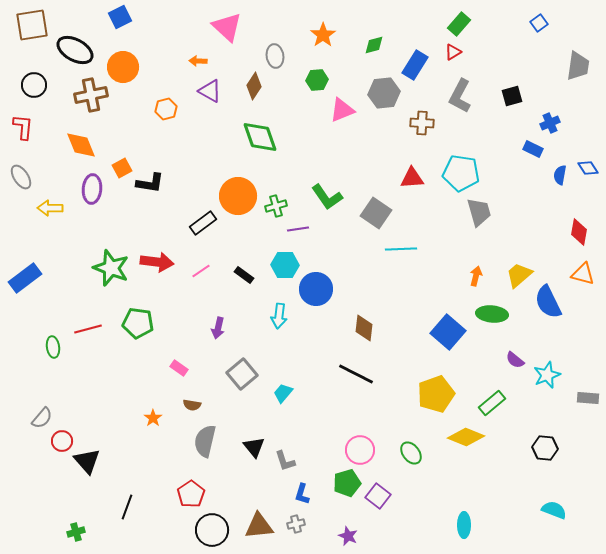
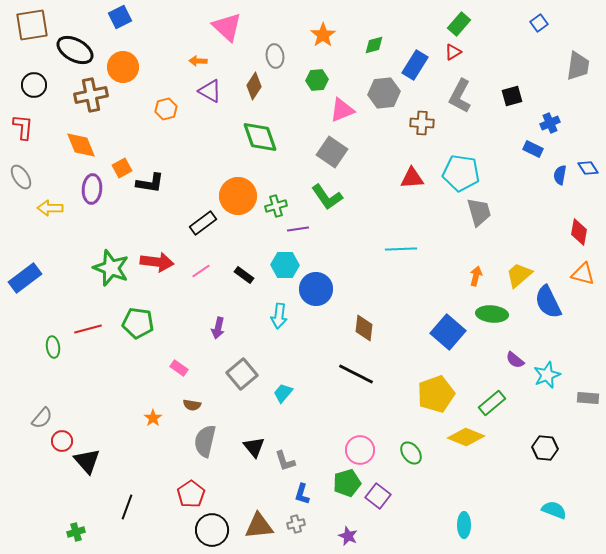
gray square at (376, 213): moved 44 px left, 61 px up
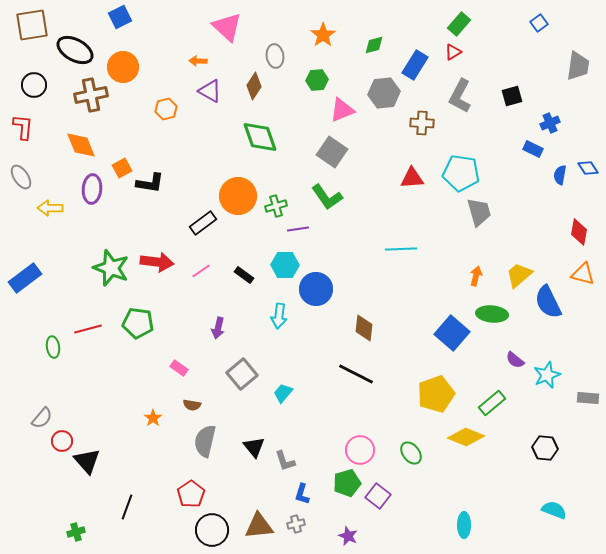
blue square at (448, 332): moved 4 px right, 1 px down
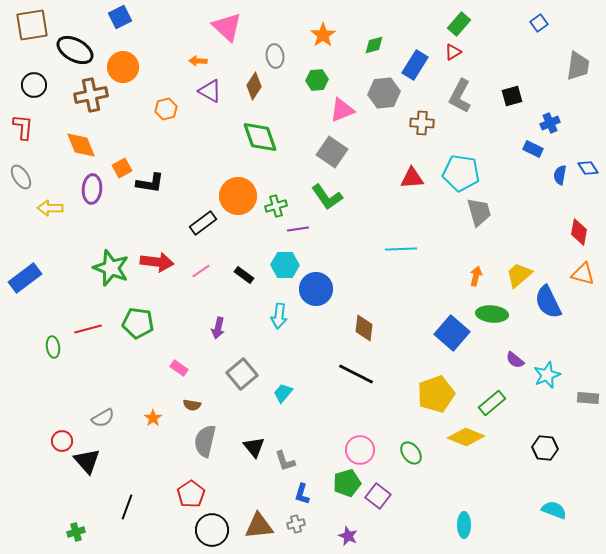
gray semicircle at (42, 418): moved 61 px right; rotated 20 degrees clockwise
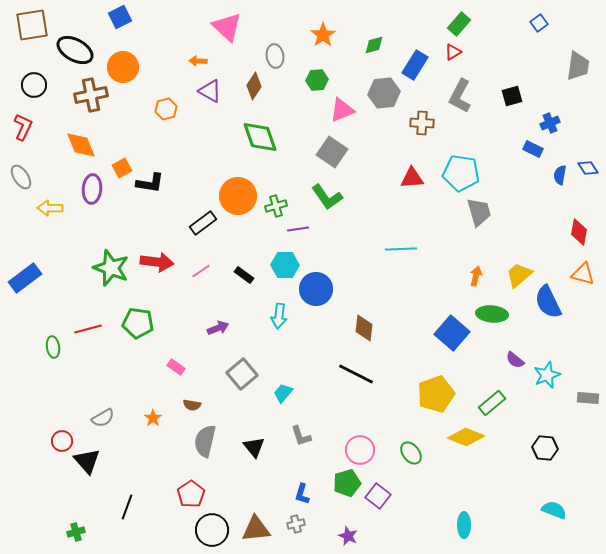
red L-shape at (23, 127): rotated 20 degrees clockwise
purple arrow at (218, 328): rotated 125 degrees counterclockwise
pink rectangle at (179, 368): moved 3 px left, 1 px up
gray L-shape at (285, 461): moved 16 px right, 25 px up
brown triangle at (259, 526): moved 3 px left, 3 px down
